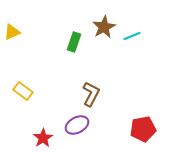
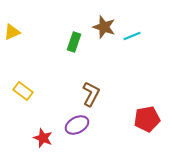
brown star: rotated 25 degrees counterclockwise
red pentagon: moved 4 px right, 10 px up
red star: rotated 18 degrees counterclockwise
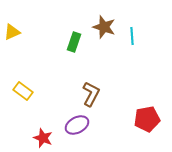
cyan line: rotated 72 degrees counterclockwise
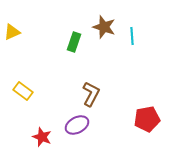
red star: moved 1 px left, 1 px up
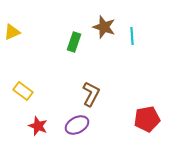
red star: moved 4 px left, 11 px up
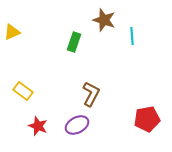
brown star: moved 7 px up
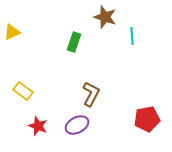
brown star: moved 1 px right, 3 px up
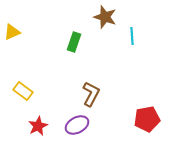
red star: rotated 24 degrees clockwise
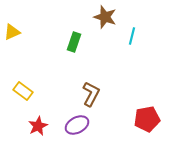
cyan line: rotated 18 degrees clockwise
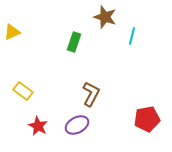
red star: rotated 18 degrees counterclockwise
